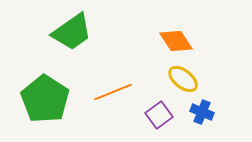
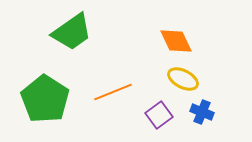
orange diamond: rotated 8 degrees clockwise
yellow ellipse: rotated 12 degrees counterclockwise
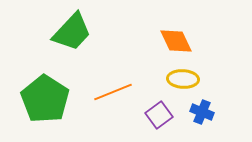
green trapezoid: rotated 12 degrees counterclockwise
yellow ellipse: rotated 24 degrees counterclockwise
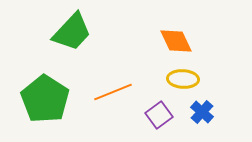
blue cross: rotated 20 degrees clockwise
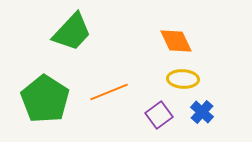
orange line: moved 4 px left
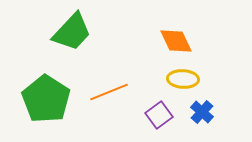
green pentagon: moved 1 px right
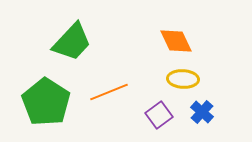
green trapezoid: moved 10 px down
green pentagon: moved 3 px down
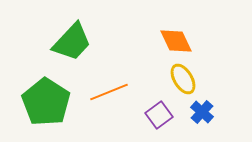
yellow ellipse: rotated 56 degrees clockwise
